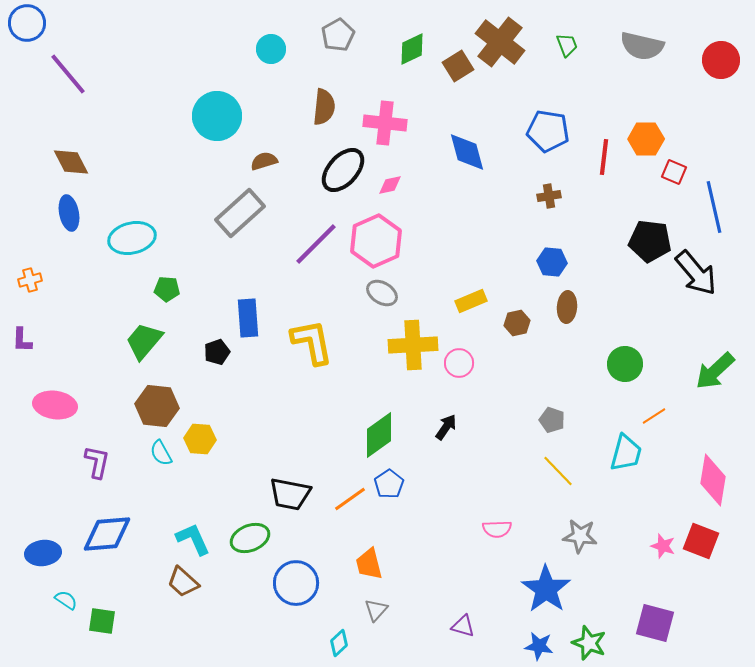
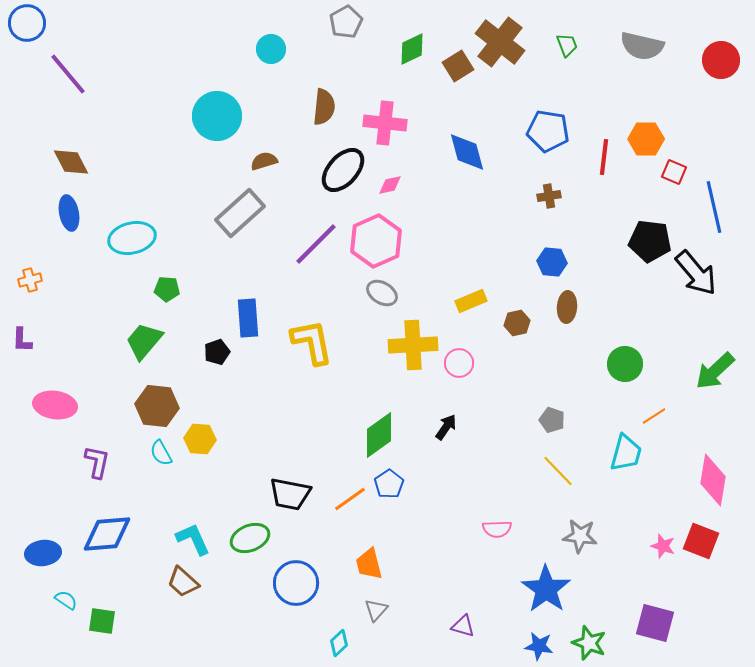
gray pentagon at (338, 35): moved 8 px right, 13 px up
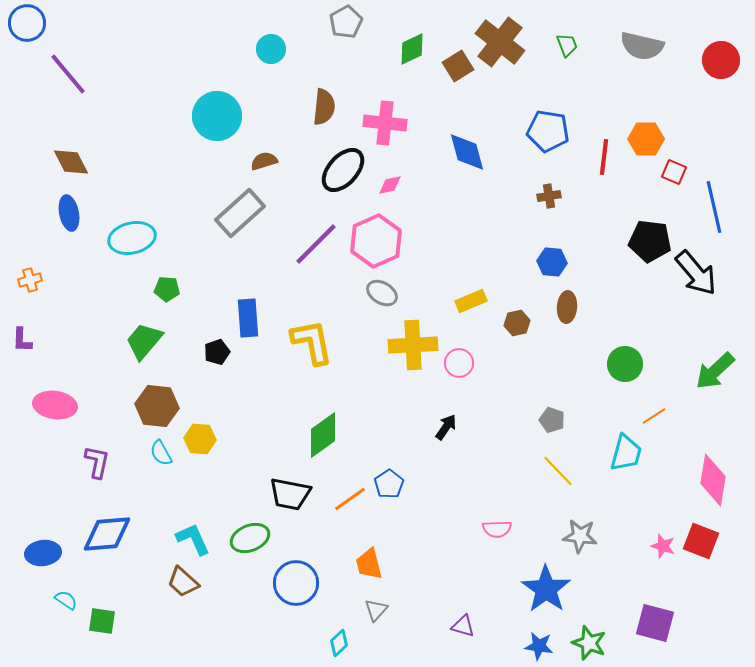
green diamond at (379, 435): moved 56 px left
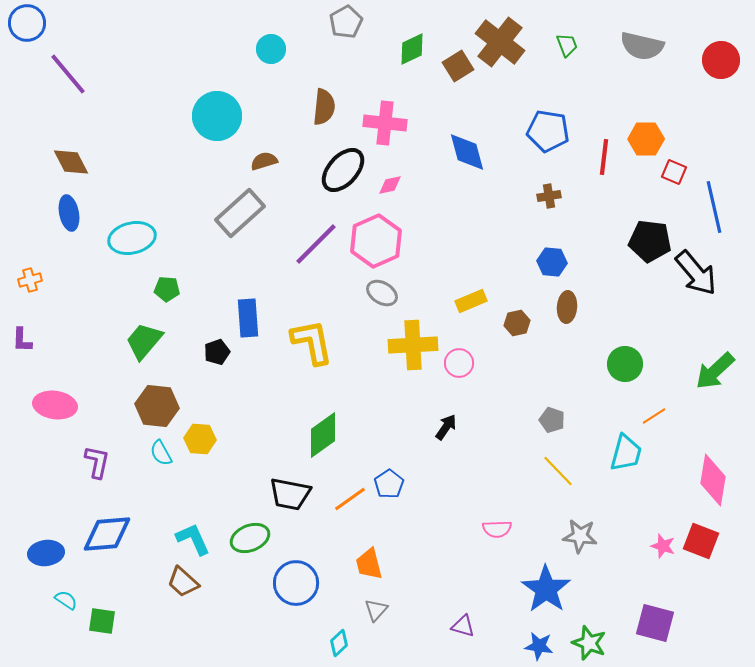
blue ellipse at (43, 553): moved 3 px right
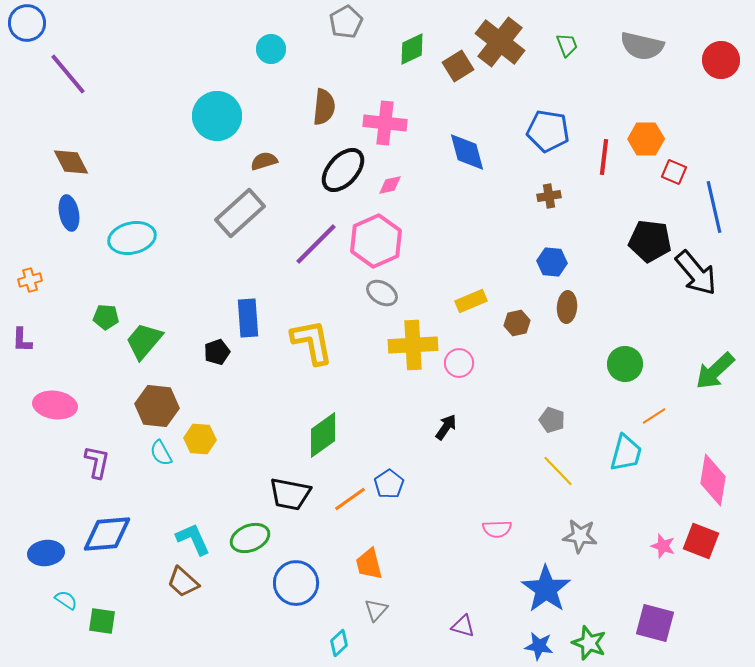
green pentagon at (167, 289): moved 61 px left, 28 px down
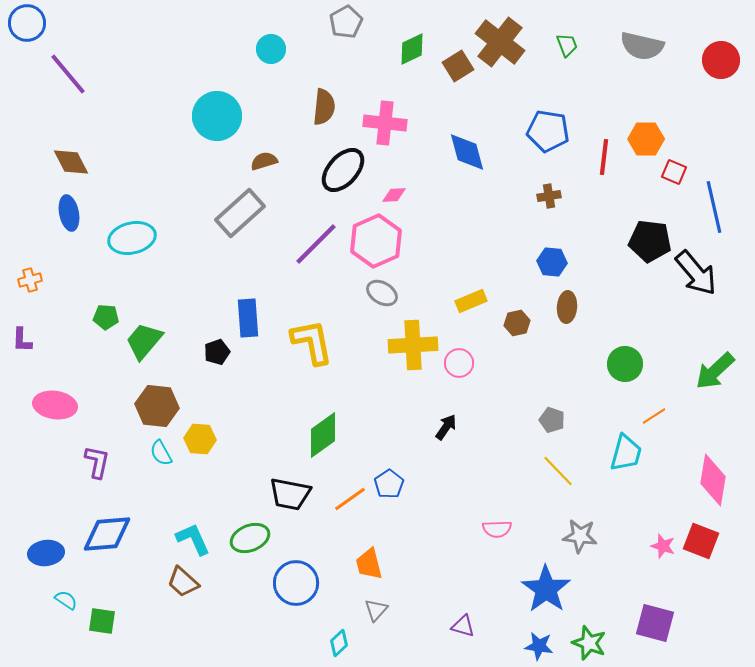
pink diamond at (390, 185): moved 4 px right, 10 px down; rotated 10 degrees clockwise
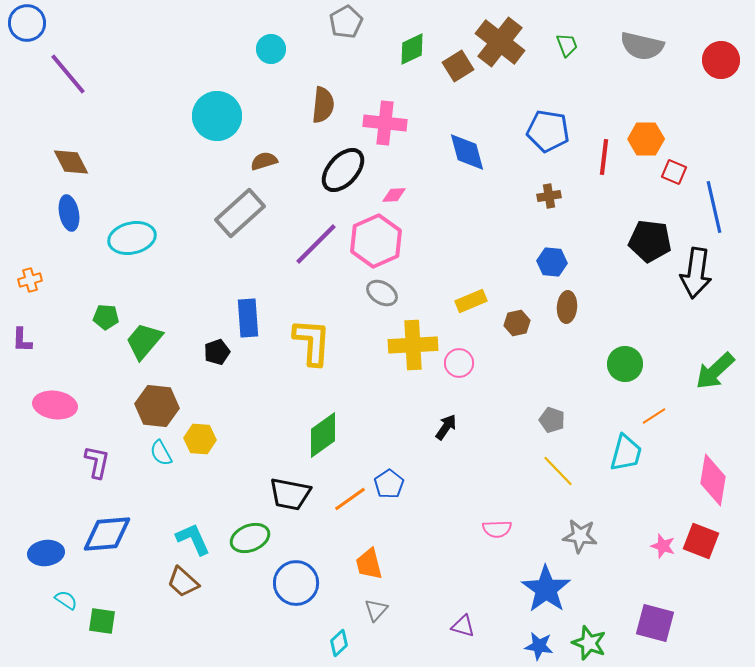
brown semicircle at (324, 107): moved 1 px left, 2 px up
black arrow at (696, 273): rotated 48 degrees clockwise
yellow L-shape at (312, 342): rotated 15 degrees clockwise
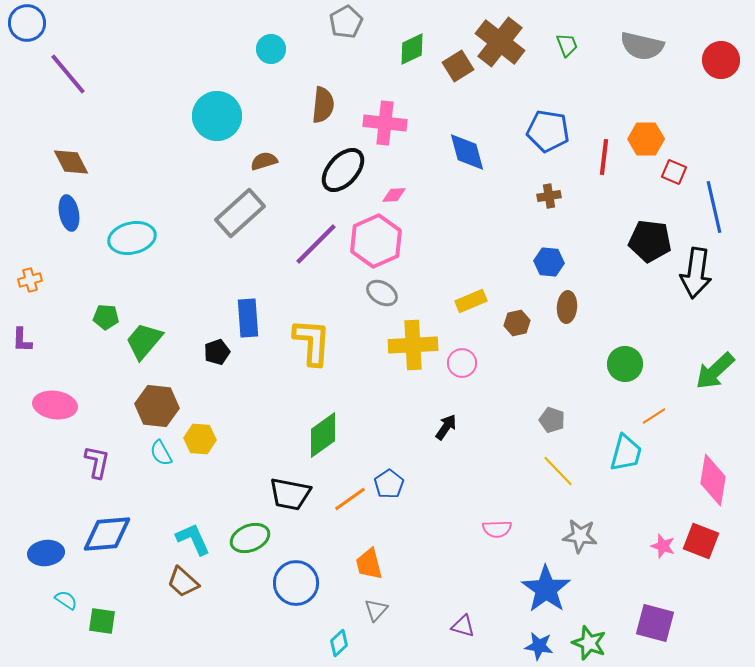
blue hexagon at (552, 262): moved 3 px left
pink circle at (459, 363): moved 3 px right
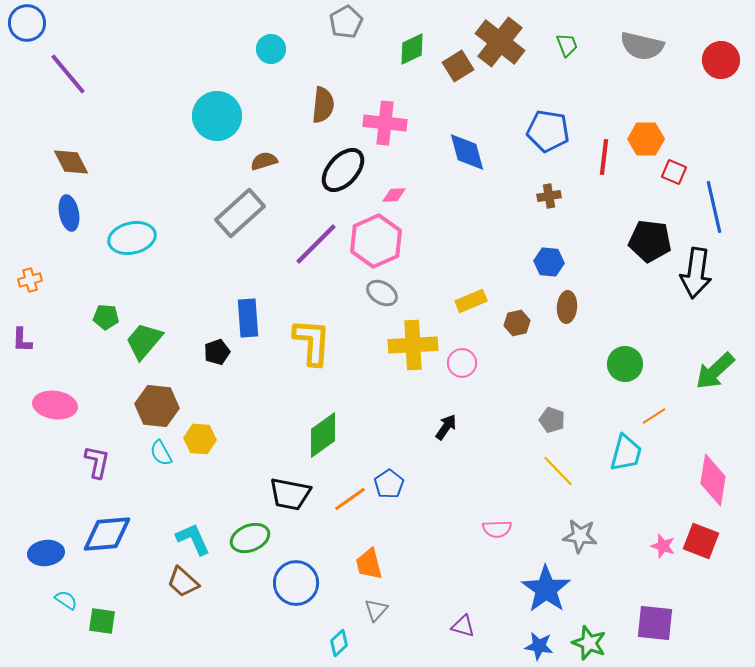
purple square at (655, 623): rotated 9 degrees counterclockwise
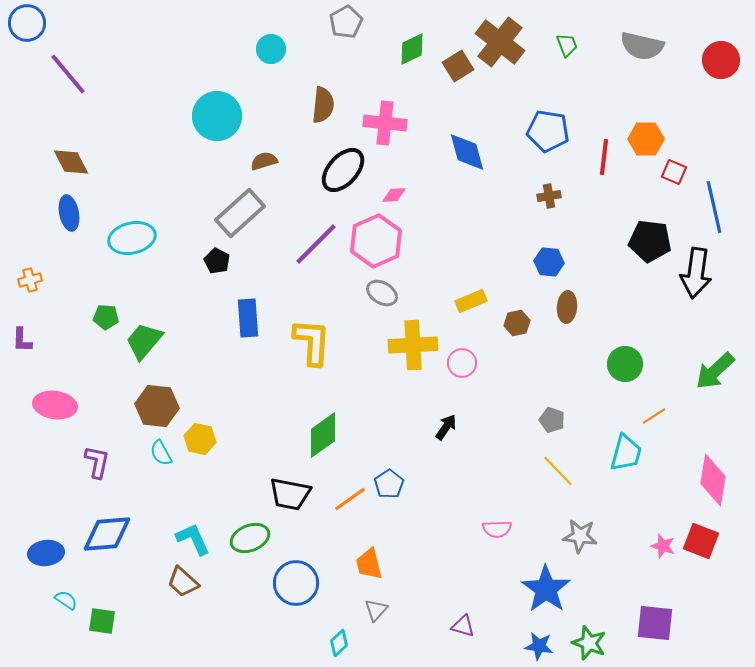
black pentagon at (217, 352): moved 91 px up; rotated 25 degrees counterclockwise
yellow hexagon at (200, 439): rotated 8 degrees clockwise
